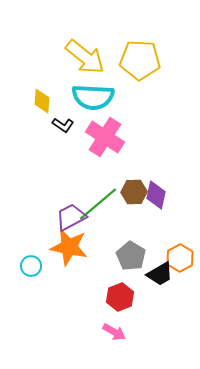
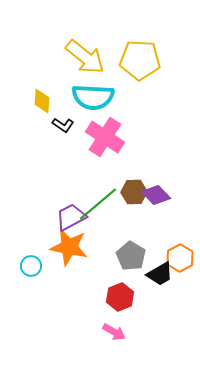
purple diamond: rotated 56 degrees counterclockwise
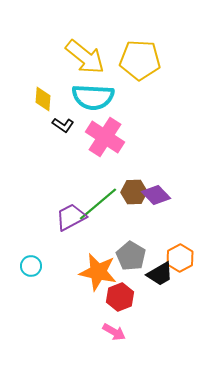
yellow diamond: moved 1 px right, 2 px up
orange star: moved 29 px right, 25 px down
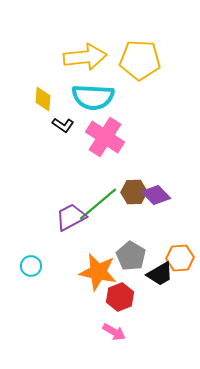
yellow arrow: rotated 45 degrees counterclockwise
orange hexagon: rotated 24 degrees clockwise
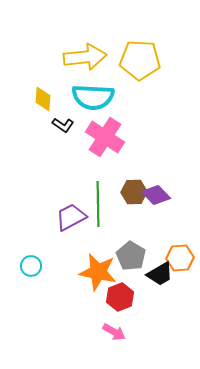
green line: rotated 51 degrees counterclockwise
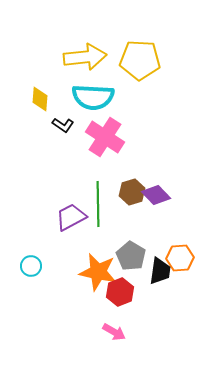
yellow diamond: moved 3 px left
brown hexagon: moved 2 px left; rotated 15 degrees counterclockwise
black trapezoid: moved 3 px up; rotated 52 degrees counterclockwise
red hexagon: moved 5 px up
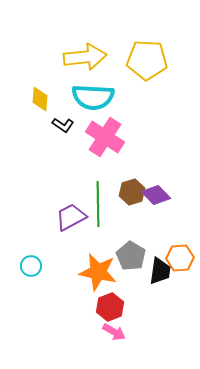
yellow pentagon: moved 7 px right
red hexagon: moved 10 px left, 15 px down
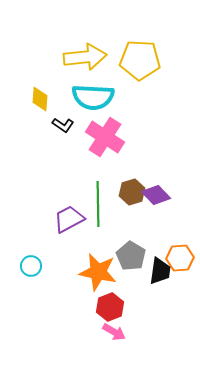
yellow pentagon: moved 7 px left
purple trapezoid: moved 2 px left, 2 px down
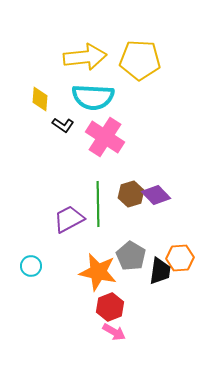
brown hexagon: moved 1 px left, 2 px down
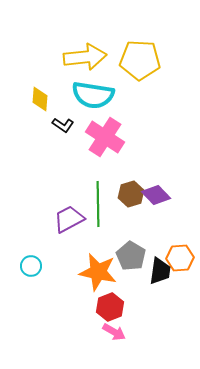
cyan semicircle: moved 2 px up; rotated 6 degrees clockwise
